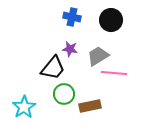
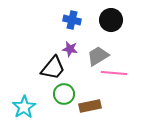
blue cross: moved 3 px down
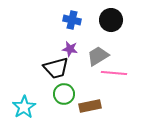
black trapezoid: moved 3 px right; rotated 36 degrees clockwise
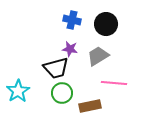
black circle: moved 5 px left, 4 px down
pink line: moved 10 px down
green circle: moved 2 px left, 1 px up
cyan star: moved 6 px left, 16 px up
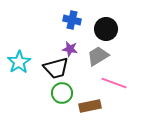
black circle: moved 5 px down
pink line: rotated 15 degrees clockwise
cyan star: moved 1 px right, 29 px up
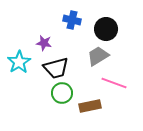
purple star: moved 26 px left, 6 px up
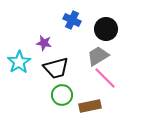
blue cross: rotated 12 degrees clockwise
pink line: moved 9 px left, 5 px up; rotated 25 degrees clockwise
green circle: moved 2 px down
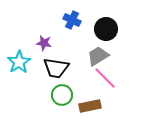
black trapezoid: rotated 24 degrees clockwise
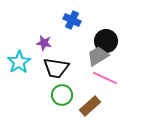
black circle: moved 12 px down
pink line: rotated 20 degrees counterclockwise
brown rectangle: rotated 30 degrees counterclockwise
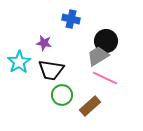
blue cross: moved 1 px left, 1 px up; rotated 12 degrees counterclockwise
black trapezoid: moved 5 px left, 2 px down
